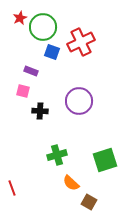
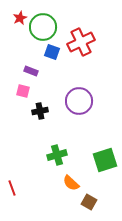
black cross: rotated 14 degrees counterclockwise
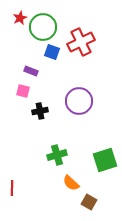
red line: rotated 21 degrees clockwise
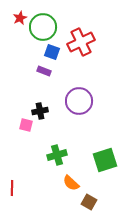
purple rectangle: moved 13 px right
pink square: moved 3 px right, 34 px down
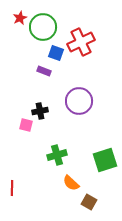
blue square: moved 4 px right, 1 px down
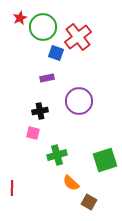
red cross: moved 3 px left, 5 px up; rotated 12 degrees counterclockwise
purple rectangle: moved 3 px right, 7 px down; rotated 32 degrees counterclockwise
pink square: moved 7 px right, 8 px down
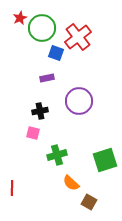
green circle: moved 1 px left, 1 px down
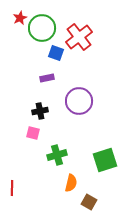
red cross: moved 1 px right
orange semicircle: rotated 120 degrees counterclockwise
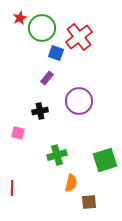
purple rectangle: rotated 40 degrees counterclockwise
pink square: moved 15 px left
brown square: rotated 35 degrees counterclockwise
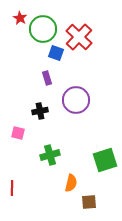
red star: rotated 16 degrees counterclockwise
green circle: moved 1 px right, 1 px down
red cross: rotated 8 degrees counterclockwise
purple rectangle: rotated 56 degrees counterclockwise
purple circle: moved 3 px left, 1 px up
green cross: moved 7 px left
